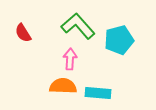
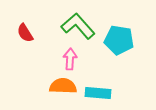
red semicircle: moved 2 px right
cyan pentagon: rotated 24 degrees clockwise
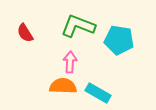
green L-shape: rotated 28 degrees counterclockwise
pink arrow: moved 3 px down
cyan rectangle: rotated 25 degrees clockwise
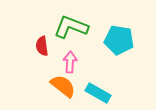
green L-shape: moved 7 px left, 1 px down
red semicircle: moved 17 px right, 13 px down; rotated 24 degrees clockwise
orange semicircle: rotated 36 degrees clockwise
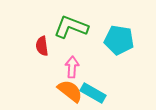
pink arrow: moved 2 px right, 5 px down
orange semicircle: moved 7 px right, 5 px down
cyan rectangle: moved 5 px left
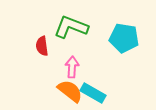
cyan pentagon: moved 5 px right, 2 px up
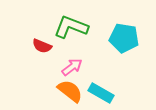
red semicircle: rotated 60 degrees counterclockwise
pink arrow: rotated 50 degrees clockwise
cyan rectangle: moved 8 px right
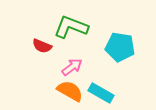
cyan pentagon: moved 4 px left, 9 px down
orange semicircle: rotated 8 degrees counterclockwise
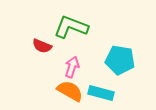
cyan pentagon: moved 13 px down
pink arrow: rotated 35 degrees counterclockwise
cyan rectangle: rotated 15 degrees counterclockwise
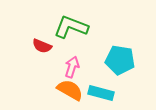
orange semicircle: moved 1 px up
